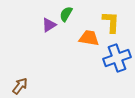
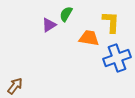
brown arrow: moved 5 px left
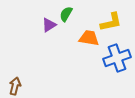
yellow L-shape: rotated 75 degrees clockwise
brown arrow: rotated 24 degrees counterclockwise
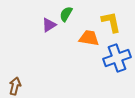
yellow L-shape: rotated 90 degrees counterclockwise
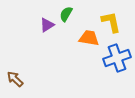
purple triangle: moved 2 px left
brown arrow: moved 7 px up; rotated 60 degrees counterclockwise
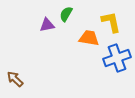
purple triangle: rotated 21 degrees clockwise
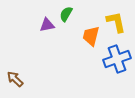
yellow L-shape: moved 5 px right
orange trapezoid: moved 2 px right, 2 px up; rotated 85 degrees counterclockwise
blue cross: moved 1 px down
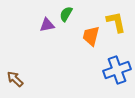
blue cross: moved 11 px down
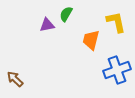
orange trapezoid: moved 4 px down
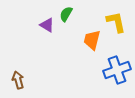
purple triangle: rotated 42 degrees clockwise
orange trapezoid: moved 1 px right
brown arrow: moved 3 px right, 1 px down; rotated 30 degrees clockwise
